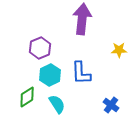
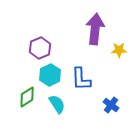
purple arrow: moved 13 px right, 10 px down
blue L-shape: moved 6 px down
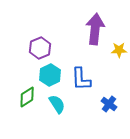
blue cross: moved 2 px left, 1 px up
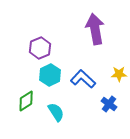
purple arrow: rotated 16 degrees counterclockwise
yellow star: moved 24 px down
blue L-shape: moved 2 px right; rotated 135 degrees clockwise
green diamond: moved 1 px left, 4 px down
cyan semicircle: moved 1 px left, 8 px down
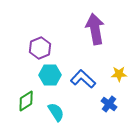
cyan hexagon: rotated 25 degrees clockwise
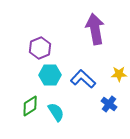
green diamond: moved 4 px right, 5 px down
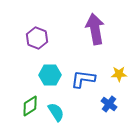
purple hexagon: moved 3 px left, 10 px up; rotated 15 degrees counterclockwise
blue L-shape: rotated 35 degrees counterclockwise
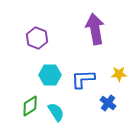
blue L-shape: rotated 10 degrees counterclockwise
blue cross: moved 1 px left, 1 px up
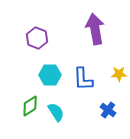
blue L-shape: rotated 90 degrees counterclockwise
blue cross: moved 7 px down
